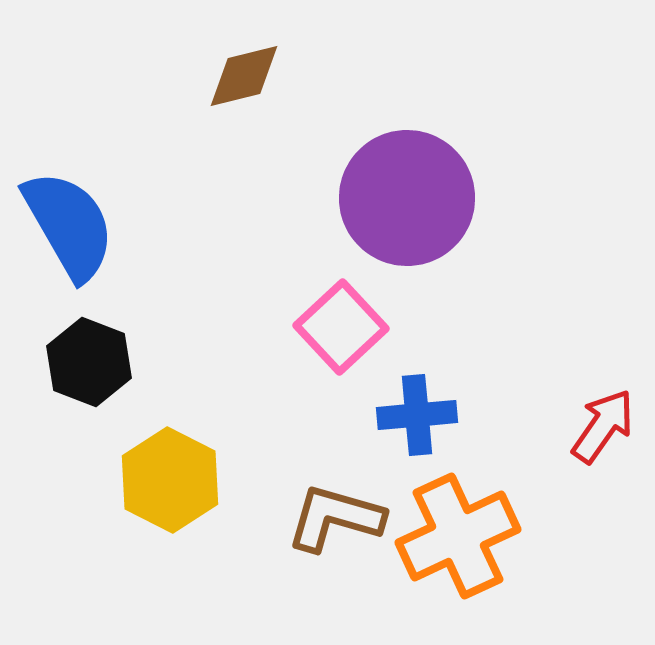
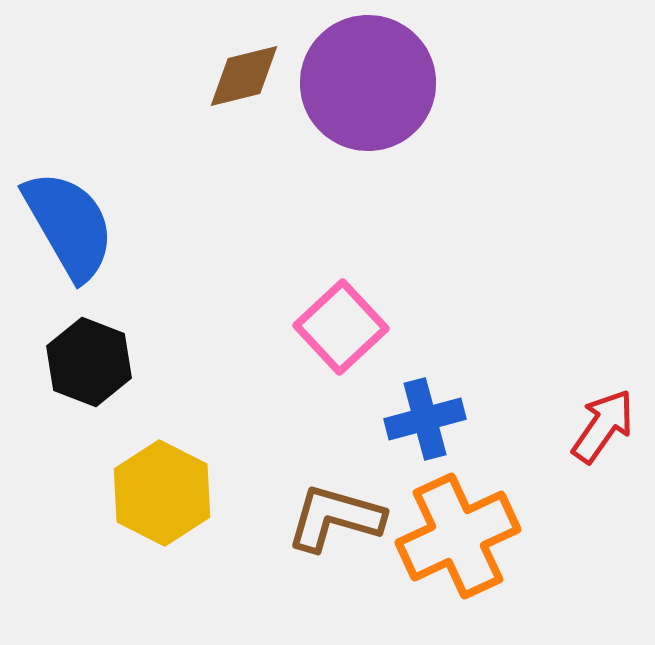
purple circle: moved 39 px left, 115 px up
blue cross: moved 8 px right, 4 px down; rotated 10 degrees counterclockwise
yellow hexagon: moved 8 px left, 13 px down
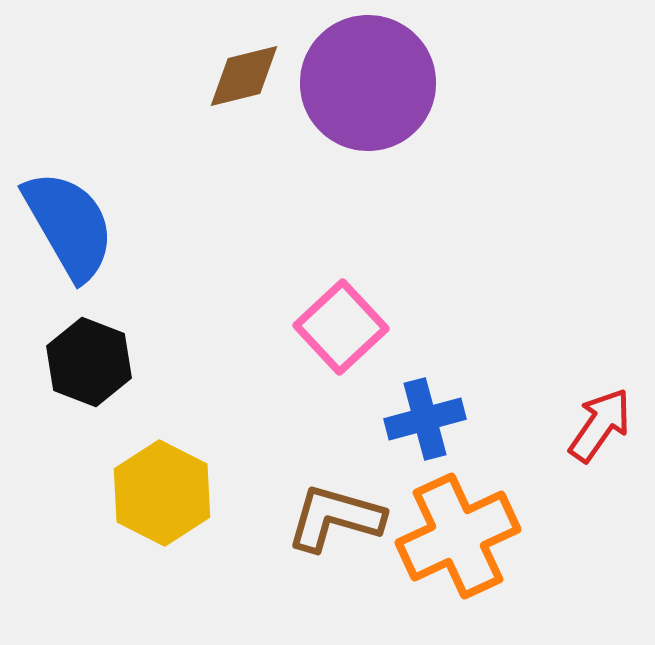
red arrow: moved 3 px left, 1 px up
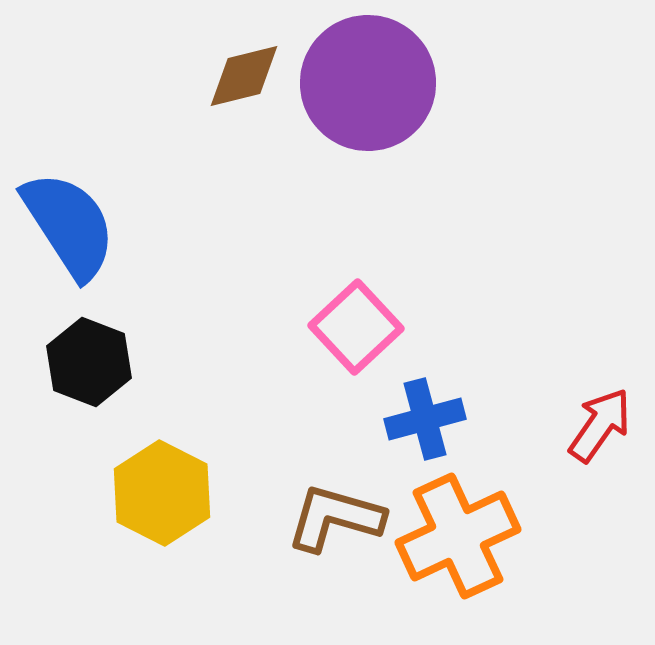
blue semicircle: rotated 3 degrees counterclockwise
pink square: moved 15 px right
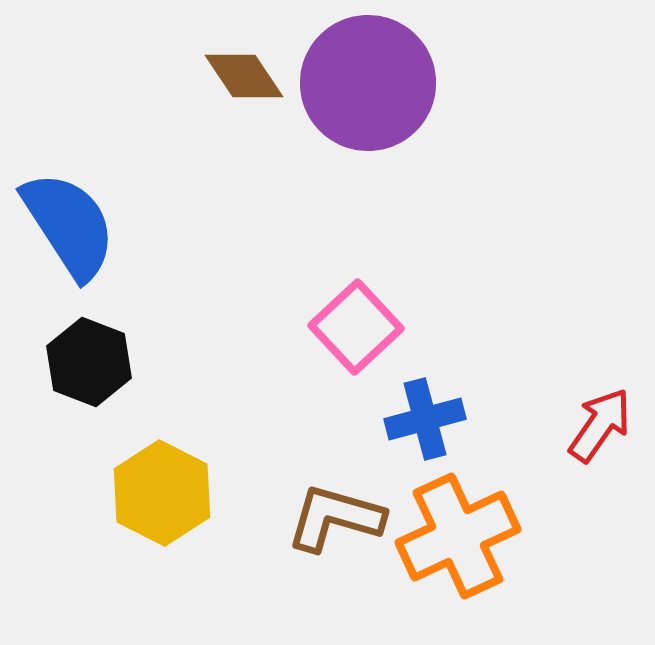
brown diamond: rotated 70 degrees clockwise
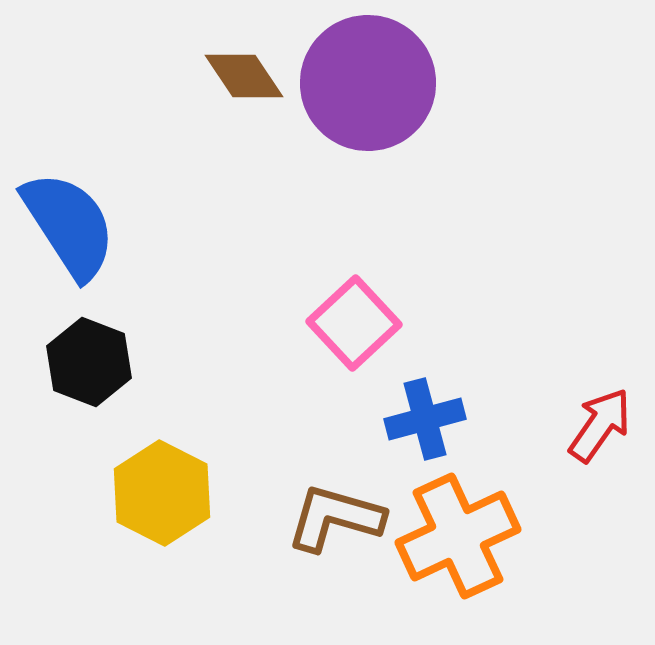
pink square: moved 2 px left, 4 px up
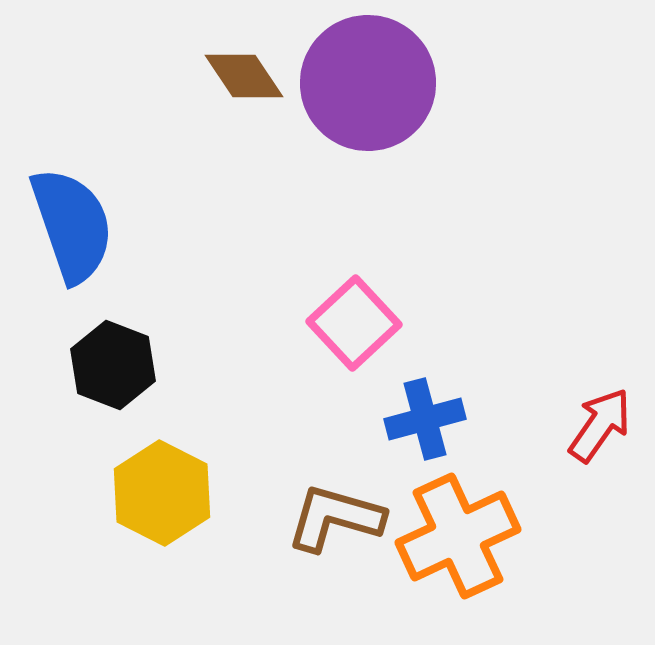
blue semicircle: moved 3 px right; rotated 14 degrees clockwise
black hexagon: moved 24 px right, 3 px down
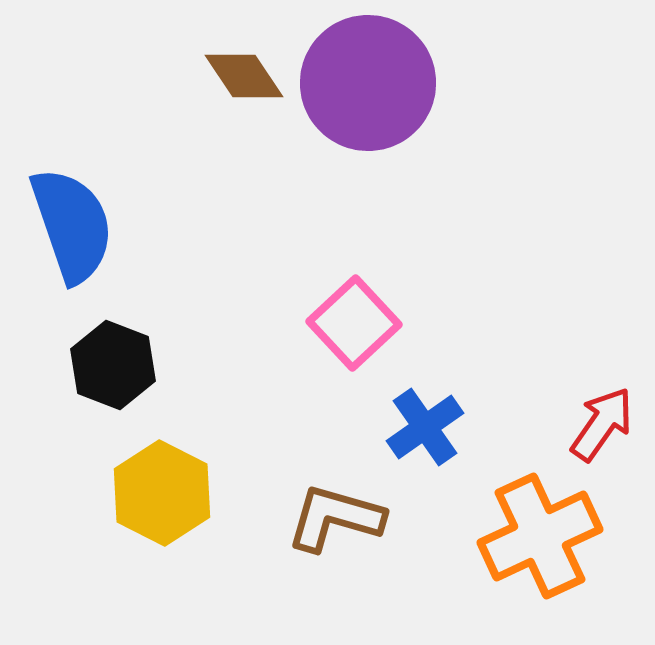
blue cross: moved 8 px down; rotated 20 degrees counterclockwise
red arrow: moved 2 px right, 1 px up
orange cross: moved 82 px right
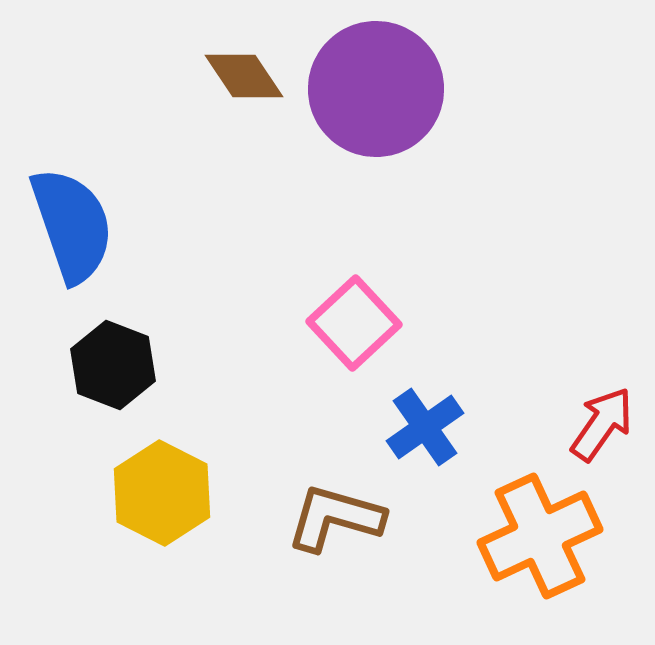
purple circle: moved 8 px right, 6 px down
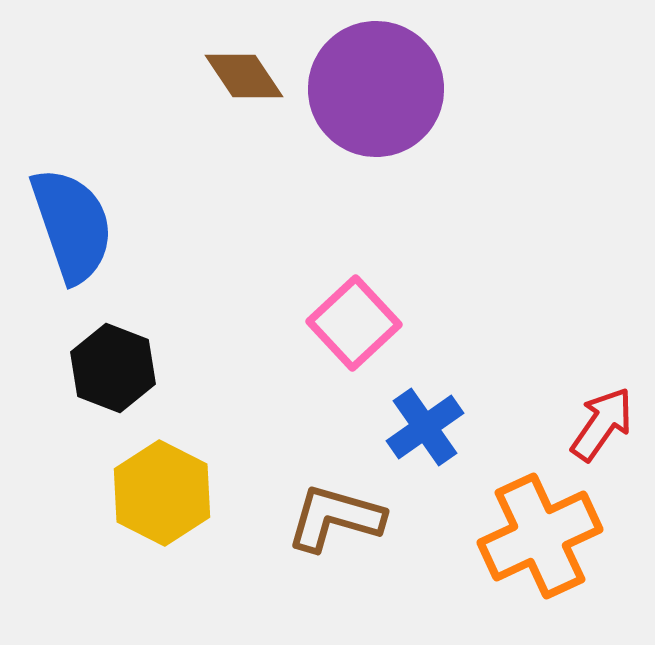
black hexagon: moved 3 px down
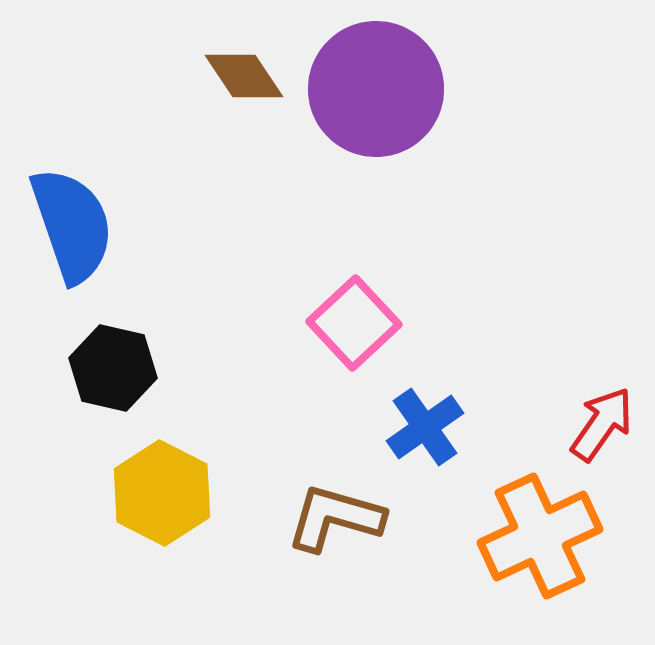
black hexagon: rotated 8 degrees counterclockwise
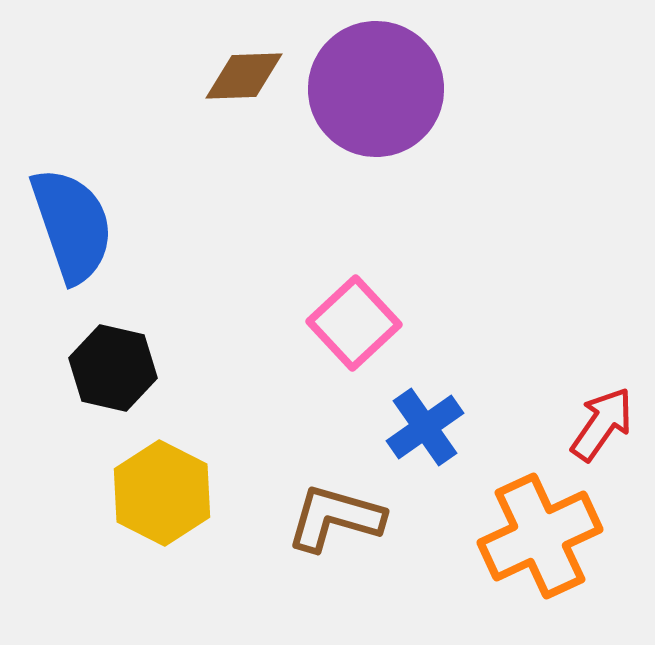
brown diamond: rotated 58 degrees counterclockwise
